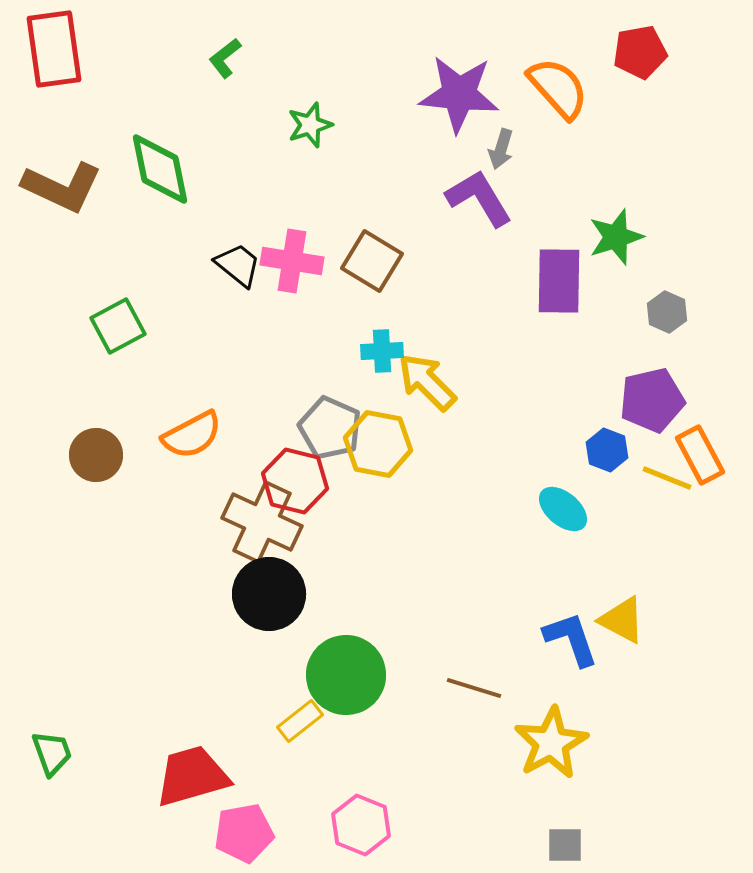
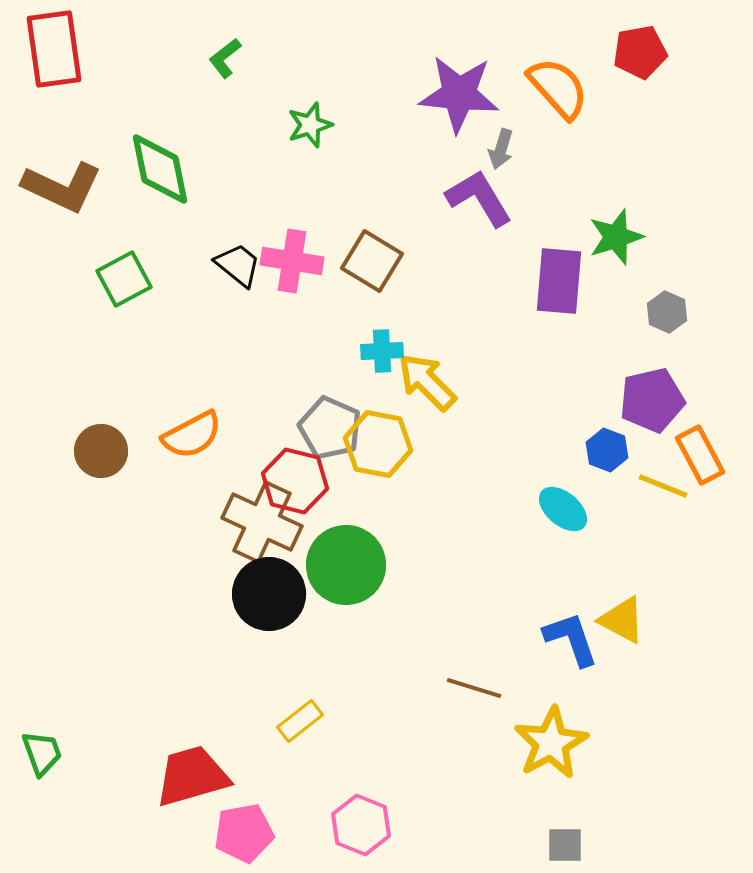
purple rectangle at (559, 281): rotated 4 degrees clockwise
green square at (118, 326): moved 6 px right, 47 px up
brown circle at (96, 455): moved 5 px right, 4 px up
yellow line at (667, 478): moved 4 px left, 8 px down
green circle at (346, 675): moved 110 px up
green trapezoid at (52, 753): moved 10 px left
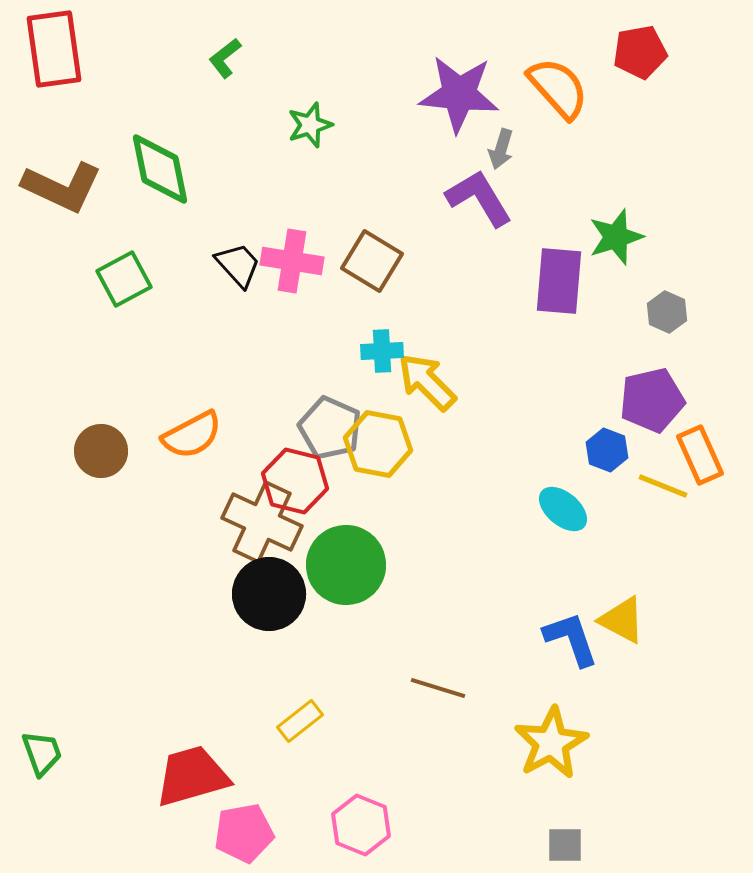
black trapezoid at (238, 265): rotated 9 degrees clockwise
orange rectangle at (700, 455): rotated 4 degrees clockwise
brown line at (474, 688): moved 36 px left
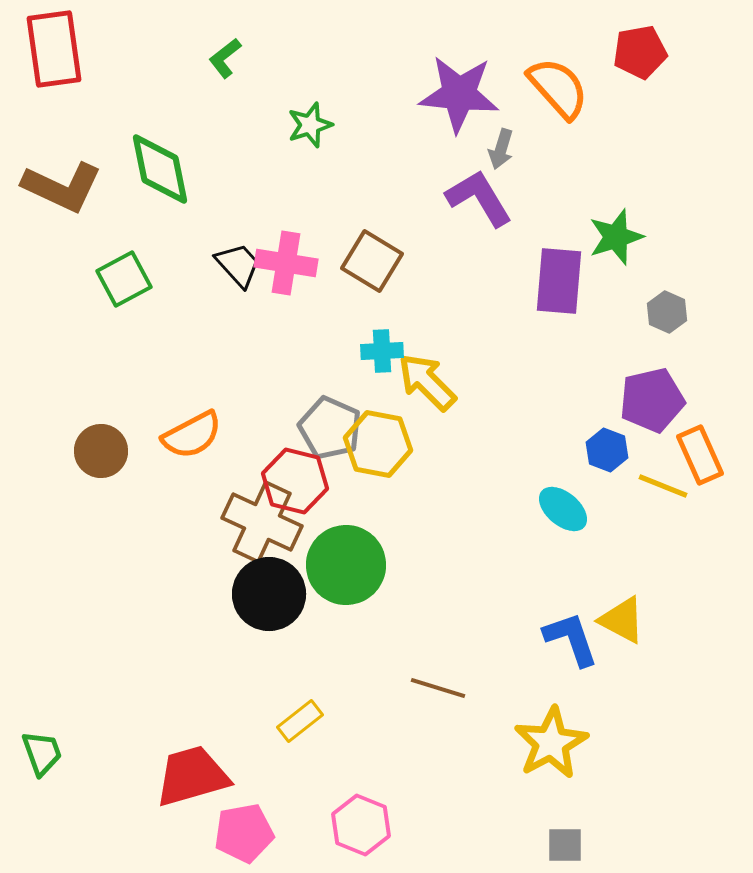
pink cross at (292, 261): moved 6 px left, 2 px down
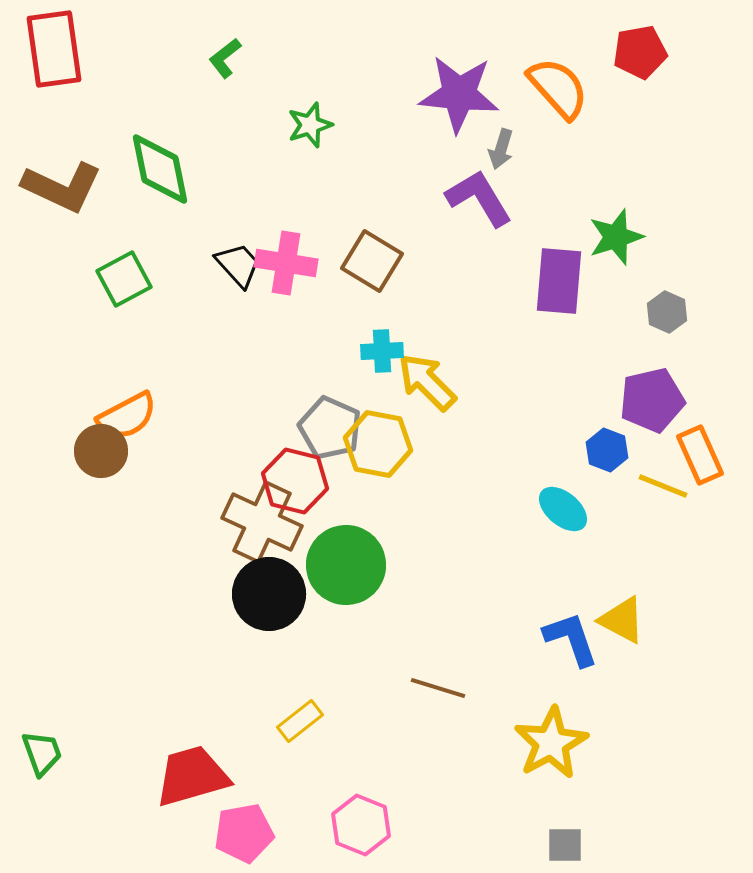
orange semicircle at (192, 435): moved 65 px left, 19 px up
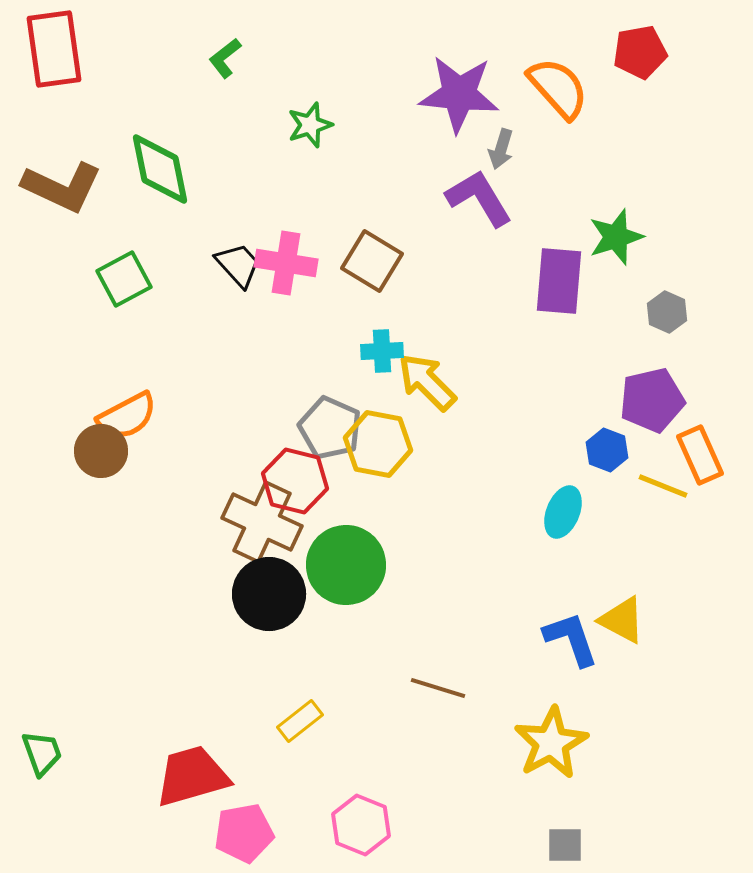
cyan ellipse at (563, 509): moved 3 px down; rotated 72 degrees clockwise
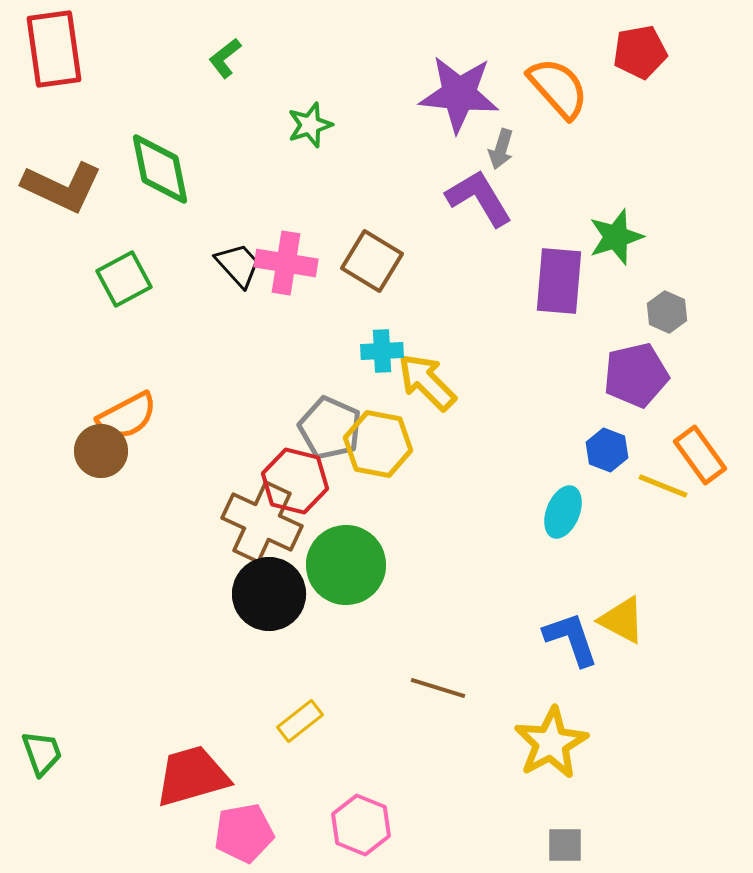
purple pentagon at (652, 400): moved 16 px left, 25 px up
orange rectangle at (700, 455): rotated 12 degrees counterclockwise
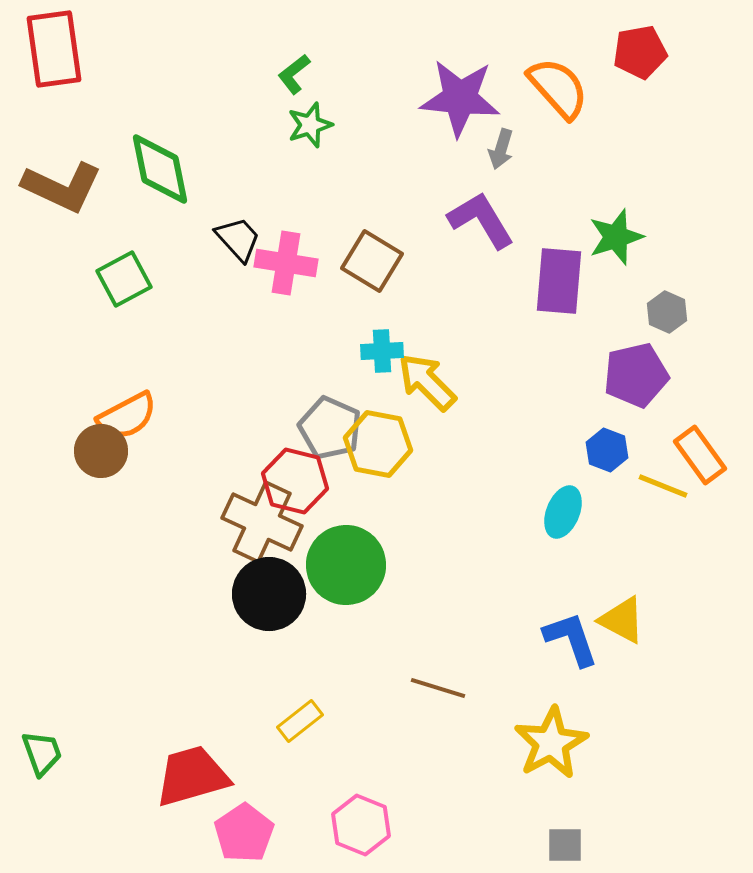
green L-shape at (225, 58): moved 69 px right, 16 px down
purple star at (459, 94): moved 1 px right, 4 px down
purple L-shape at (479, 198): moved 2 px right, 22 px down
black trapezoid at (238, 265): moved 26 px up
pink pentagon at (244, 833): rotated 24 degrees counterclockwise
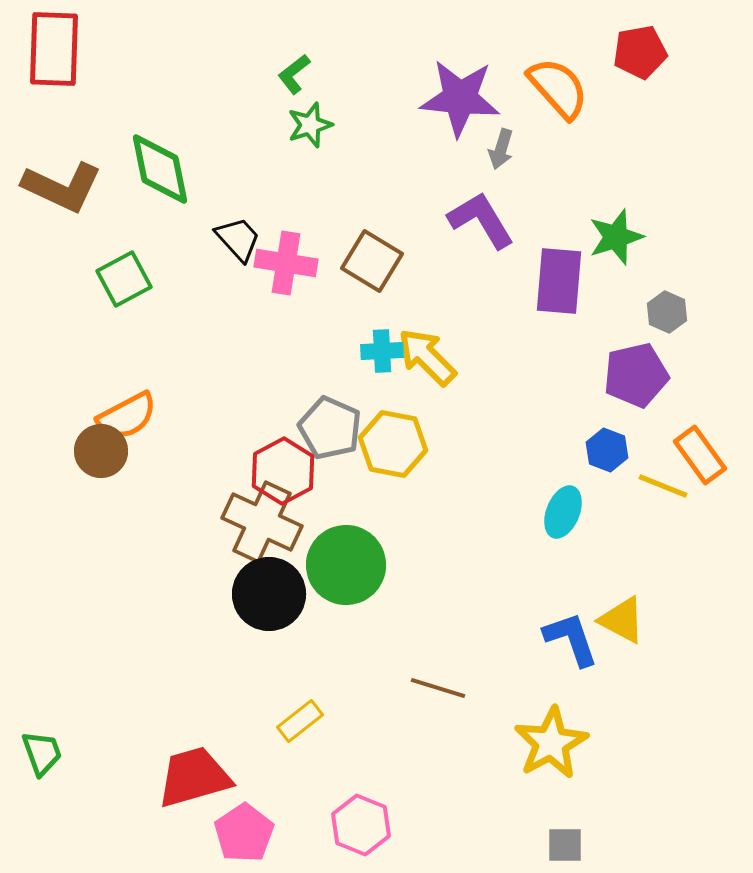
red rectangle at (54, 49): rotated 10 degrees clockwise
yellow arrow at (427, 382): moved 25 px up
yellow hexagon at (378, 444): moved 15 px right
red hexagon at (295, 481): moved 12 px left, 10 px up; rotated 18 degrees clockwise
red trapezoid at (192, 776): moved 2 px right, 1 px down
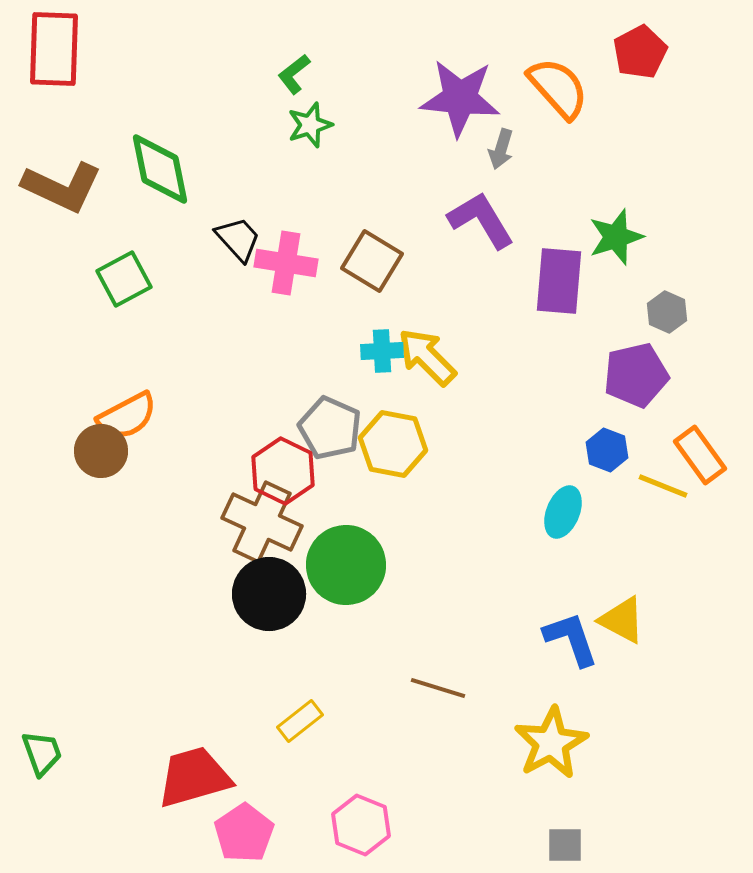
red pentagon at (640, 52): rotated 18 degrees counterclockwise
red hexagon at (283, 471): rotated 6 degrees counterclockwise
